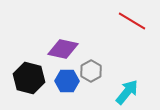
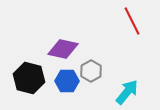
red line: rotated 32 degrees clockwise
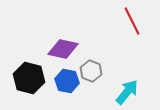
gray hexagon: rotated 10 degrees counterclockwise
blue hexagon: rotated 10 degrees clockwise
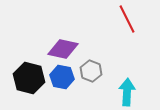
red line: moved 5 px left, 2 px up
blue hexagon: moved 5 px left, 4 px up
cyan arrow: rotated 36 degrees counterclockwise
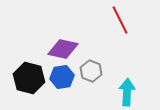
red line: moved 7 px left, 1 px down
blue hexagon: rotated 20 degrees counterclockwise
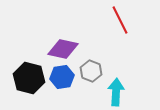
cyan arrow: moved 11 px left
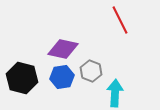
black hexagon: moved 7 px left
cyan arrow: moved 1 px left, 1 px down
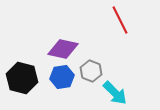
cyan arrow: rotated 132 degrees clockwise
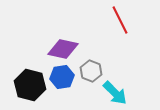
black hexagon: moved 8 px right, 7 px down
